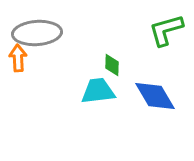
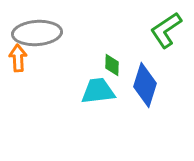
green L-shape: rotated 18 degrees counterclockwise
blue diamond: moved 10 px left, 11 px up; rotated 48 degrees clockwise
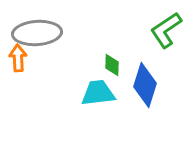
cyan trapezoid: moved 2 px down
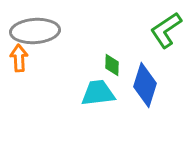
gray ellipse: moved 2 px left, 2 px up
orange arrow: moved 1 px right
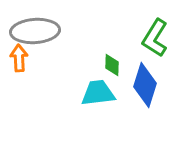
green L-shape: moved 11 px left, 8 px down; rotated 24 degrees counterclockwise
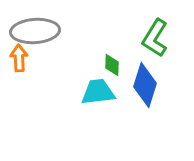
cyan trapezoid: moved 1 px up
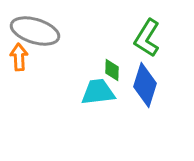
gray ellipse: rotated 21 degrees clockwise
green L-shape: moved 8 px left
orange arrow: moved 1 px up
green diamond: moved 5 px down
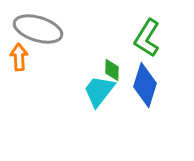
gray ellipse: moved 3 px right, 2 px up
cyan trapezoid: moved 1 px right, 1 px up; rotated 45 degrees counterclockwise
